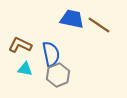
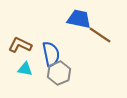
blue trapezoid: moved 7 px right
brown line: moved 1 px right, 10 px down
gray hexagon: moved 1 px right, 2 px up
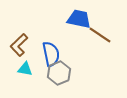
brown L-shape: moved 1 px left; rotated 70 degrees counterclockwise
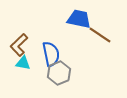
cyan triangle: moved 2 px left, 6 px up
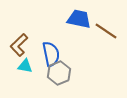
brown line: moved 6 px right, 4 px up
cyan triangle: moved 2 px right, 3 px down
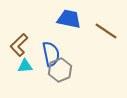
blue trapezoid: moved 10 px left
cyan triangle: rotated 14 degrees counterclockwise
gray hexagon: moved 1 px right, 3 px up
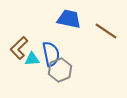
brown L-shape: moved 3 px down
cyan triangle: moved 7 px right, 7 px up
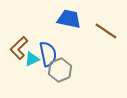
blue semicircle: moved 3 px left
cyan triangle: rotated 21 degrees counterclockwise
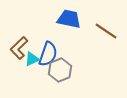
blue semicircle: rotated 30 degrees clockwise
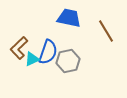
blue trapezoid: moved 1 px up
brown line: rotated 25 degrees clockwise
blue semicircle: moved 2 px up
gray hexagon: moved 8 px right, 9 px up; rotated 10 degrees clockwise
